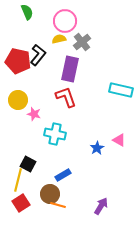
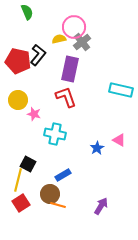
pink circle: moved 9 px right, 6 px down
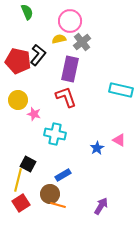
pink circle: moved 4 px left, 6 px up
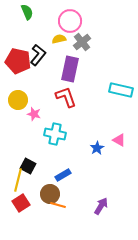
black square: moved 2 px down
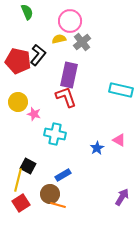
purple rectangle: moved 1 px left, 6 px down
yellow circle: moved 2 px down
purple arrow: moved 21 px right, 9 px up
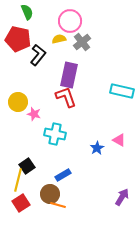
red pentagon: moved 22 px up
cyan rectangle: moved 1 px right, 1 px down
black square: moved 1 px left; rotated 28 degrees clockwise
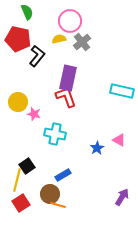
black L-shape: moved 1 px left, 1 px down
purple rectangle: moved 1 px left, 3 px down
yellow line: moved 1 px left
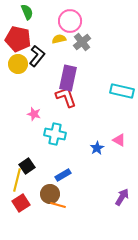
yellow circle: moved 38 px up
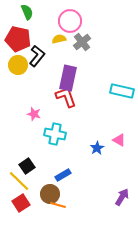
yellow circle: moved 1 px down
yellow line: moved 2 px right, 1 px down; rotated 60 degrees counterclockwise
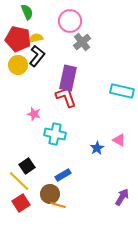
yellow semicircle: moved 23 px left, 1 px up
